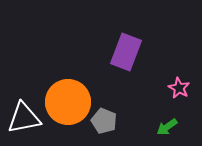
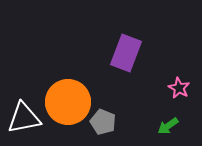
purple rectangle: moved 1 px down
gray pentagon: moved 1 px left, 1 px down
green arrow: moved 1 px right, 1 px up
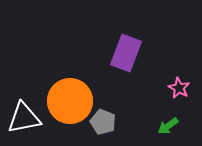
orange circle: moved 2 px right, 1 px up
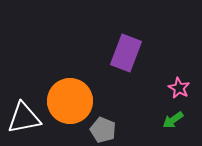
gray pentagon: moved 8 px down
green arrow: moved 5 px right, 6 px up
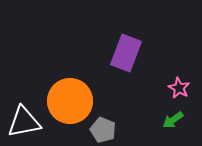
white triangle: moved 4 px down
